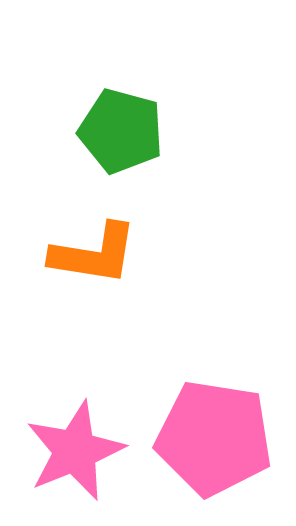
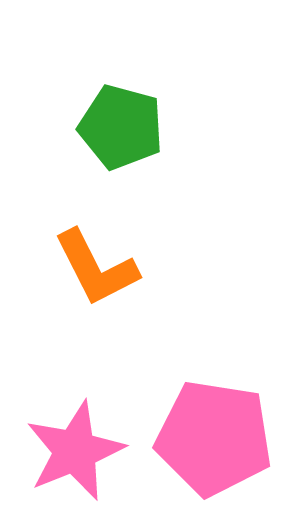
green pentagon: moved 4 px up
orange L-shape: moved 2 px right, 14 px down; rotated 54 degrees clockwise
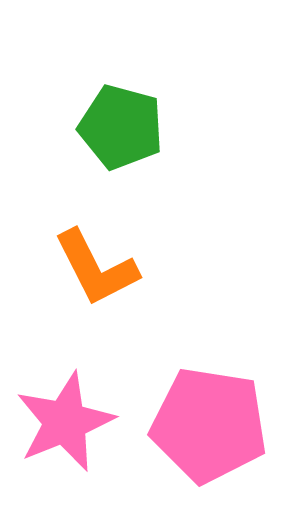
pink pentagon: moved 5 px left, 13 px up
pink star: moved 10 px left, 29 px up
